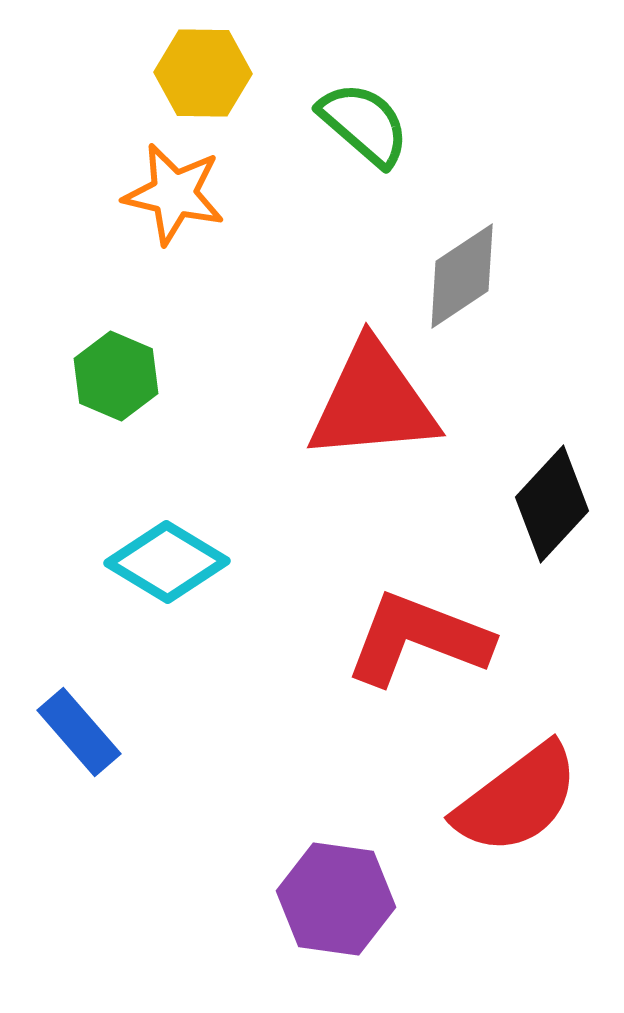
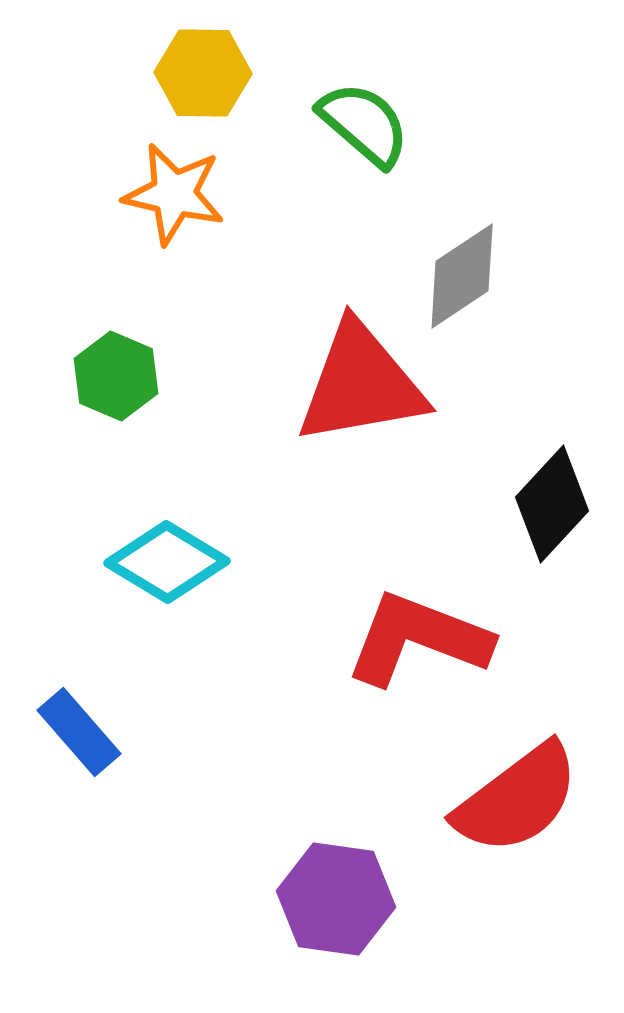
red triangle: moved 12 px left, 18 px up; rotated 5 degrees counterclockwise
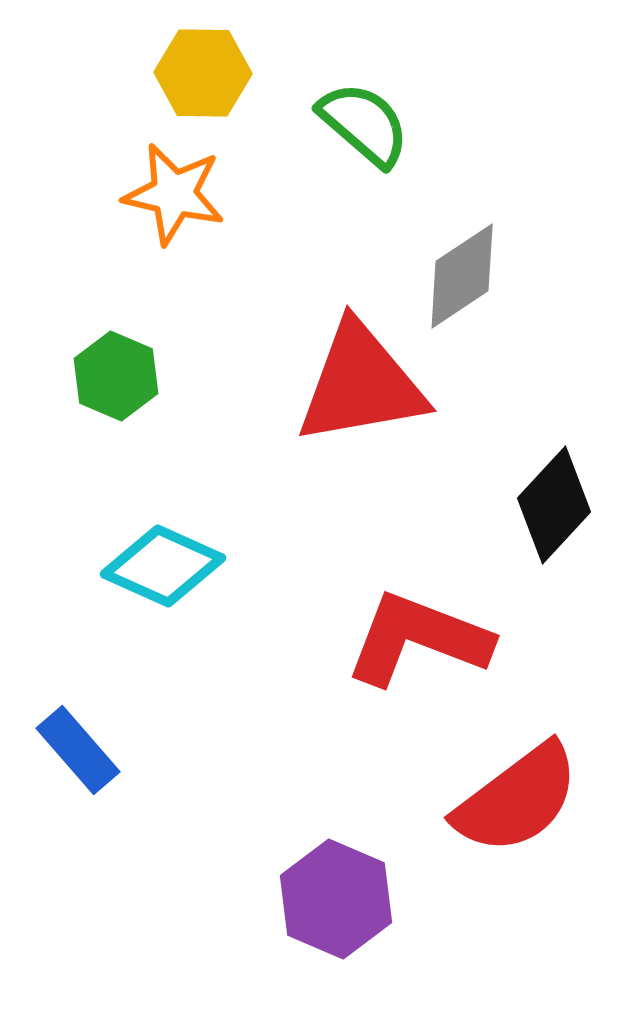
black diamond: moved 2 px right, 1 px down
cyan diamond: moved 4 px left, 4 px down; rotated 7 degrees counterclockwise
blue rectangle: moved 1 px left, 18 px down
purple hexagon: rotated 15 degrees clockwise
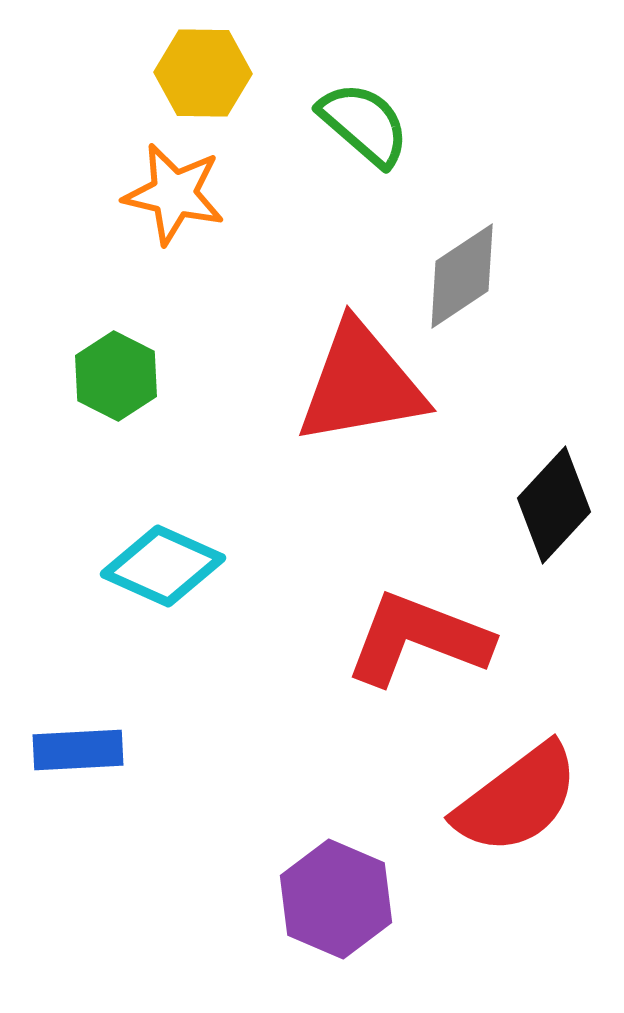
green hexagon: rotated 4 degrees clockwise
blue rectangle: rotated 52 degrees counterclockwise
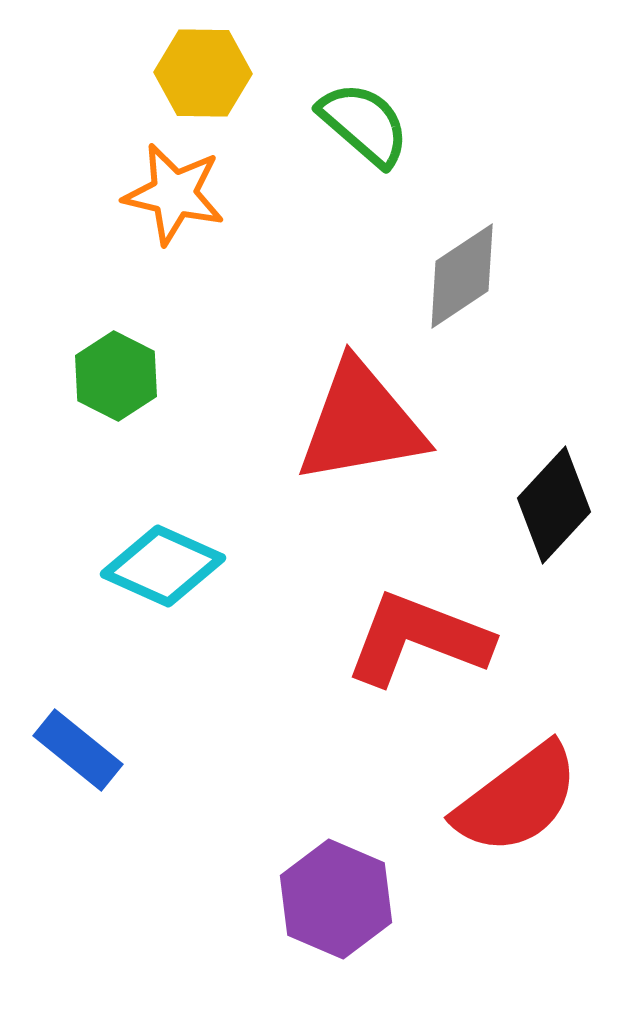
red triangle: moved 39 px down
blue rectangle: rotated 42 degrees clockwise
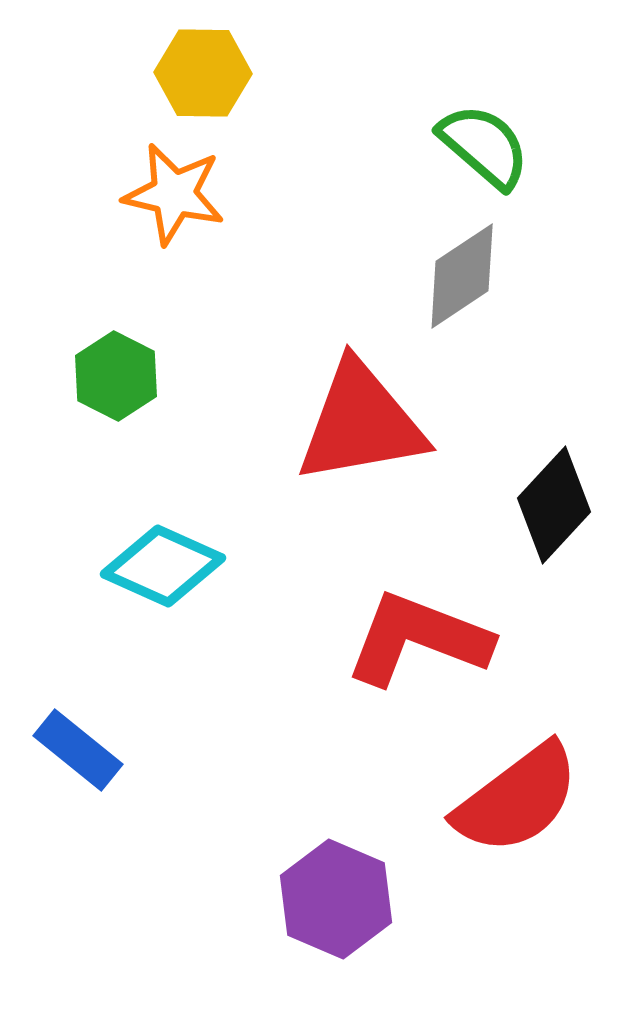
green semicircle: moved 120 px right, 22 px down
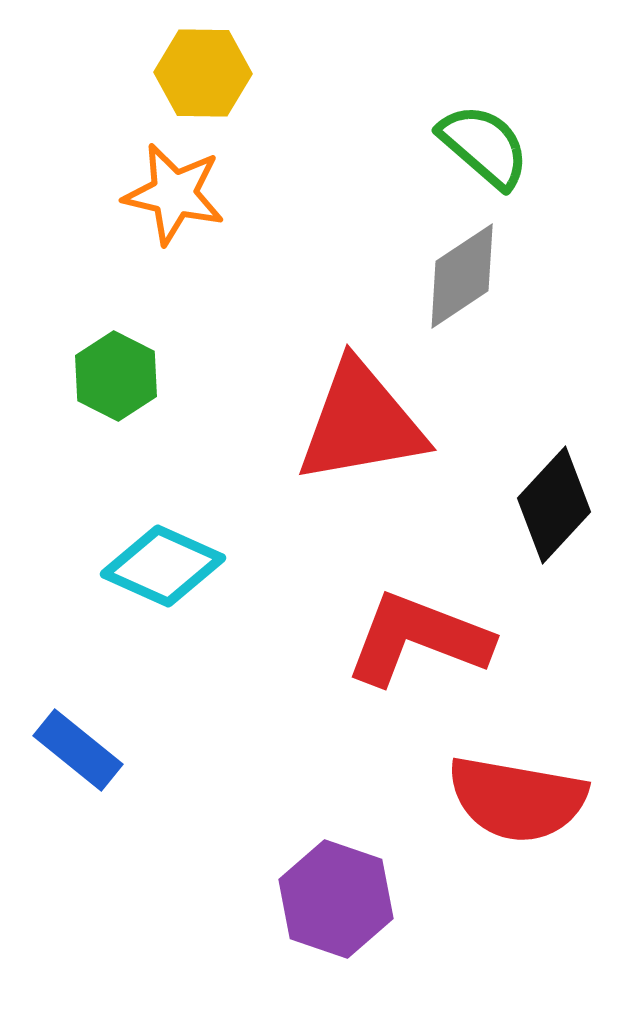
red semicircle: rotated 47 degrees clockwise
purple hexagon: rotated 4 degrees counterclockwise
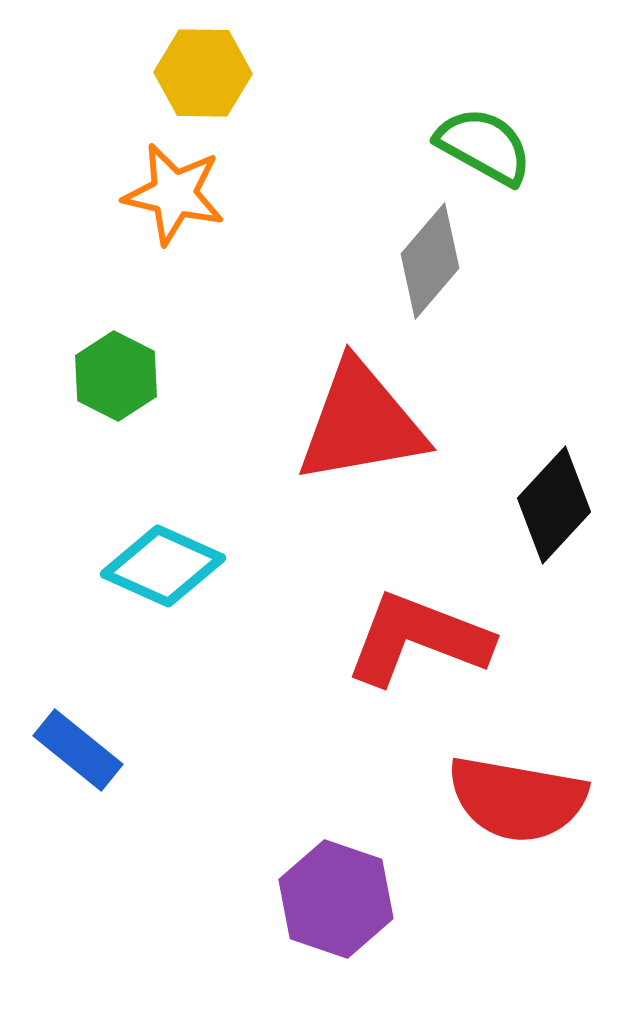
green semicircle: rotated 12 degrees counterclockwise
gray diamond: moved 32 px left, 15 px up; rotated 16 degrees counterclockwise
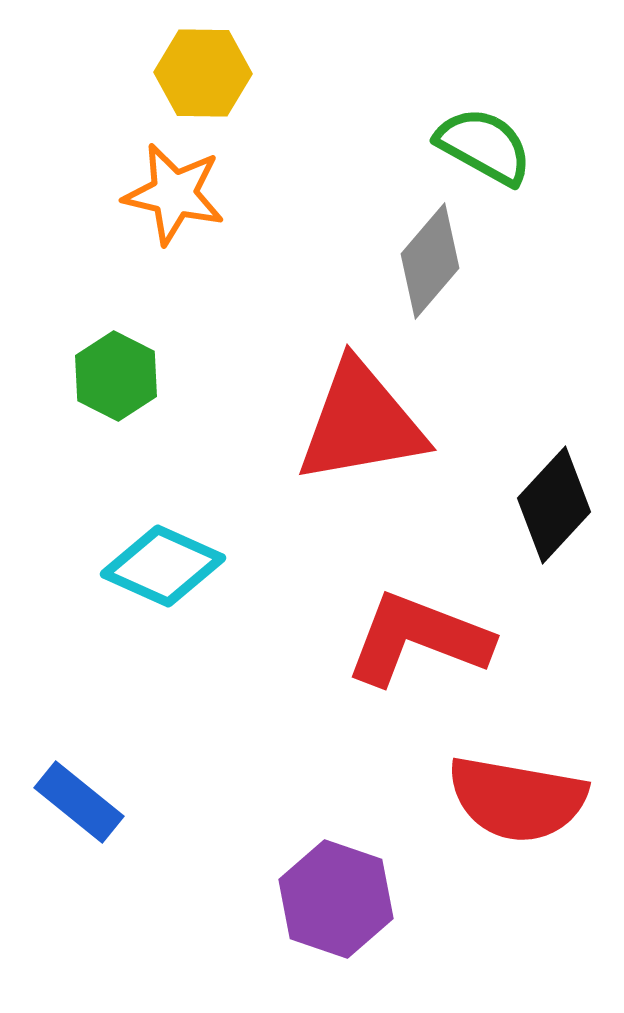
blue rectangle: moved 1 px right, 52 px down
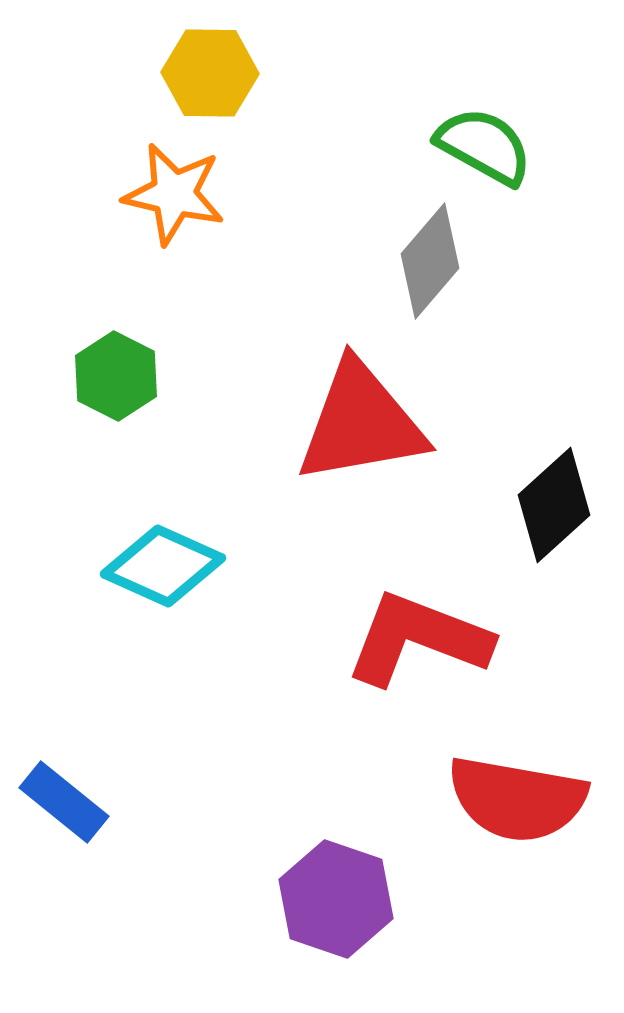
yellow hexagon: moved 7 px right
black diamond: rotated 5 degrees clockwise
blue rectangle: moved 15 px left
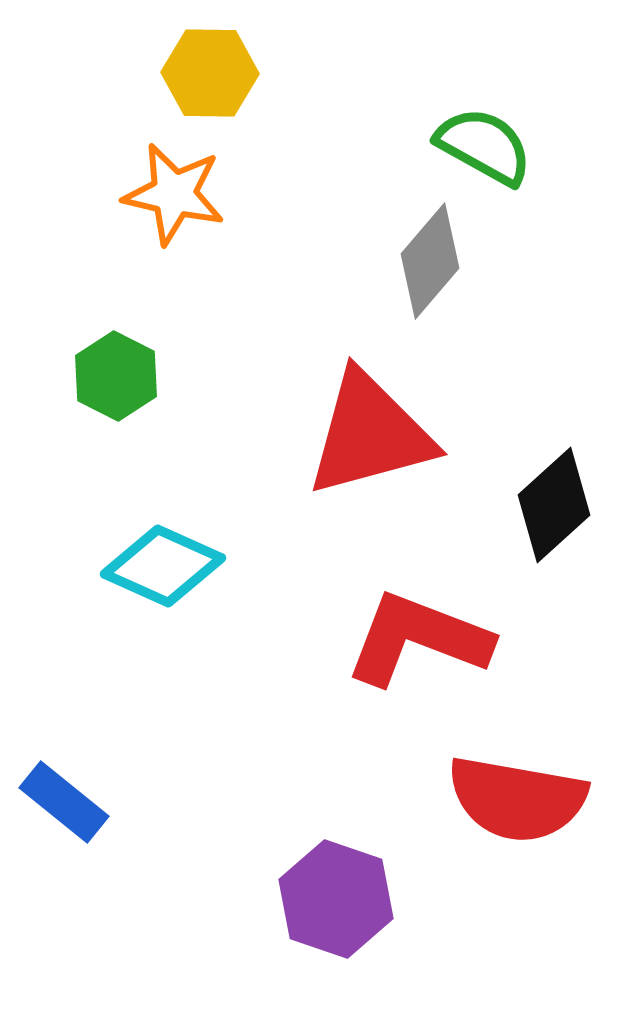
red triangle: moved 9 px right, 11 px down; rotated 5 degrees counterclockwise
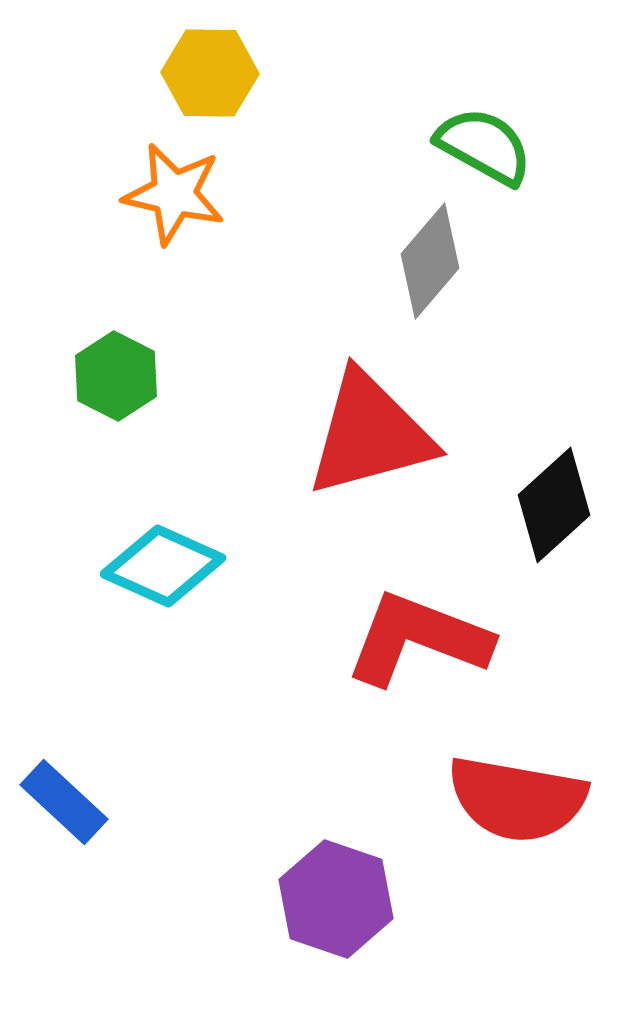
blue rectangle: rotated 4 degrees clockwise
